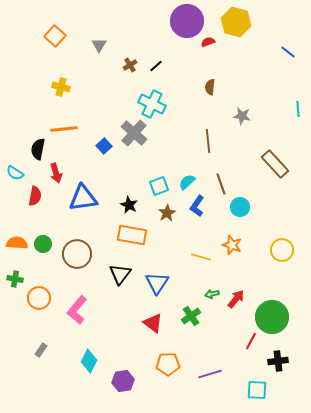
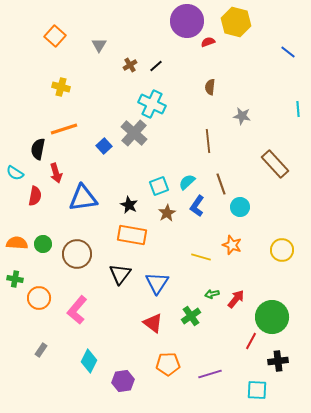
orange line at (64, 129): rotated 12 degrees counterclockwise
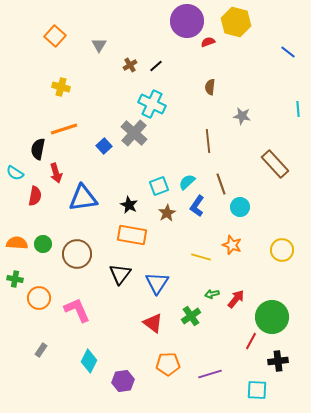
pink L-shape at (77, 310): rotated 116 degrees clockwise
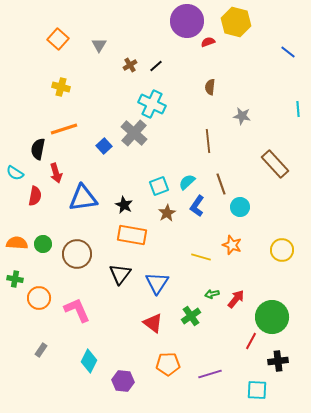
orange square at (55, 36): moved 3 px right, 3 px down
black star at (129, 205): moved 5 px left
purple hexagon at (123, 381): rotated 15 degrees clockwise
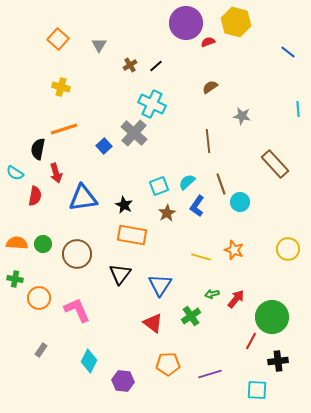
purple circle at (187, 21): moved 1 px left, 2 px down
brown semicircle at (210, 87): rotated 49 degrees clockwise
cyan circle at (240, 207): moved 5 px up
orange star at (232, 245): moved 2 px right, 5 px down
yellow circle at (282, 250): moved 6 px right, 1 px up
blue triangle at (157, 283): moved 3 px right, 2 px down
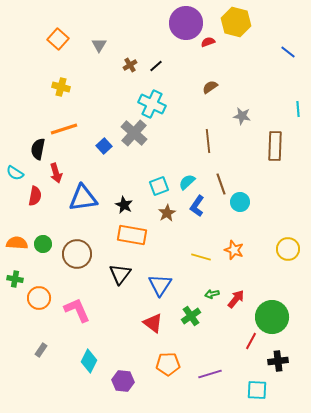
brown rectangle at (275, 164): moved 18 px up; rotated 44 degrees clockwise
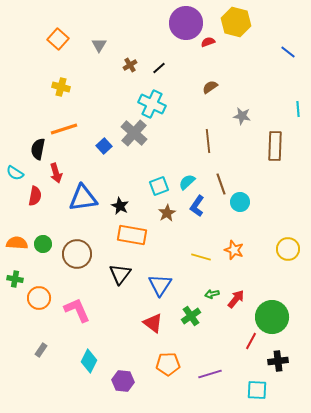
black line at (156, 66): moved 3 px right, 2 px down
black star at (124, 205): moved 4 px left, 1 px down
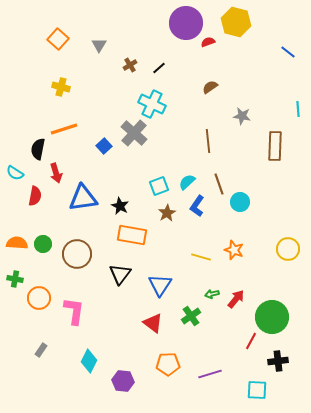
brown line at (221, 184): moved 2 px left
pink L-shape at (77, 310): moved 3 px left, 1 px down; rotated 32 degrees clockwise
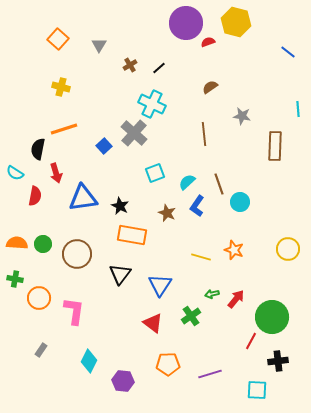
brown line at (208, 141): moved 4 px left, 7 px up
cyan square at (159, 186): moved 4 px left, 13 px up
brown star at (167, 213): rotated 18 degrees counterclockwise
